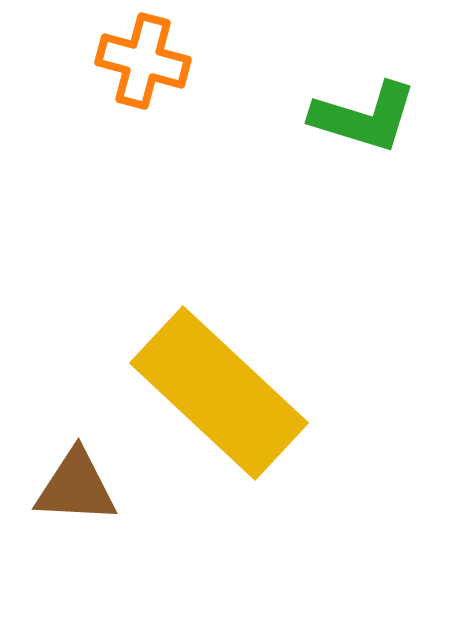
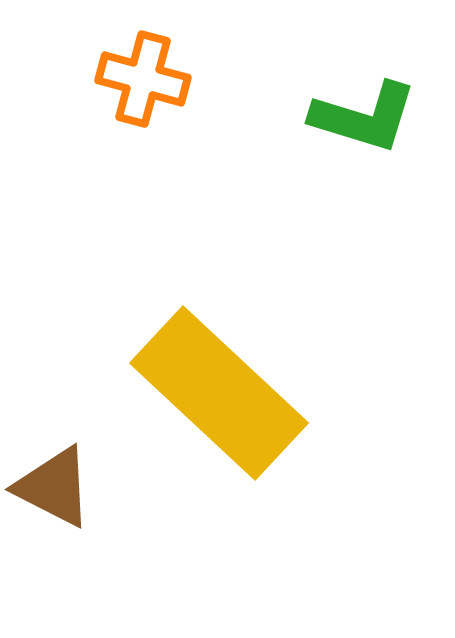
orange cross: moved 18 px down
brown triangle: moved 22 px left; rotated 24 degrees clockwise
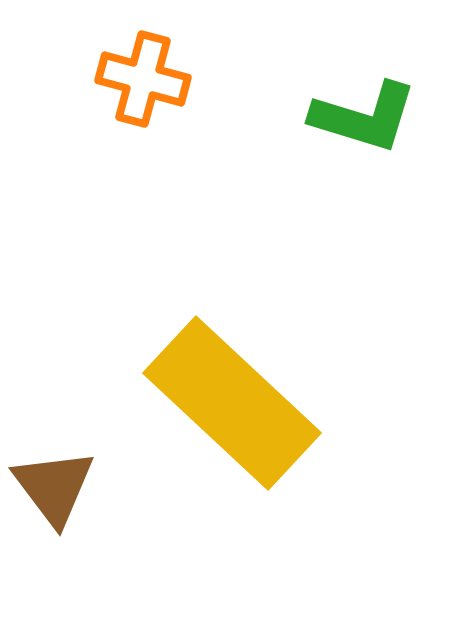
yellow rectangle: moved 13 px right, 10 px down
brown triangle: rotated 26 degrees clockwise
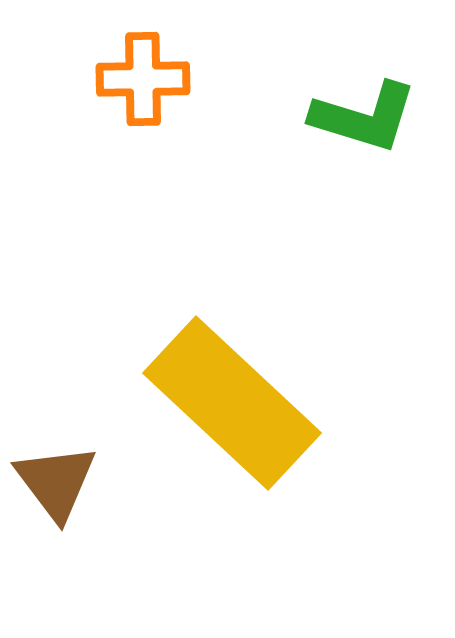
orange cross: rotated 16 degrees counterclockwise
brown triangle: moved 2 px right, 5 px up
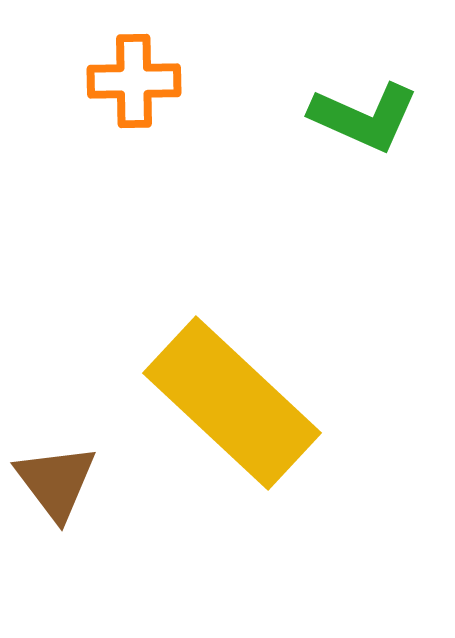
orange cross: moved 9 px left, 2 px down
green L-shape: rotated 7 degrees clockwise
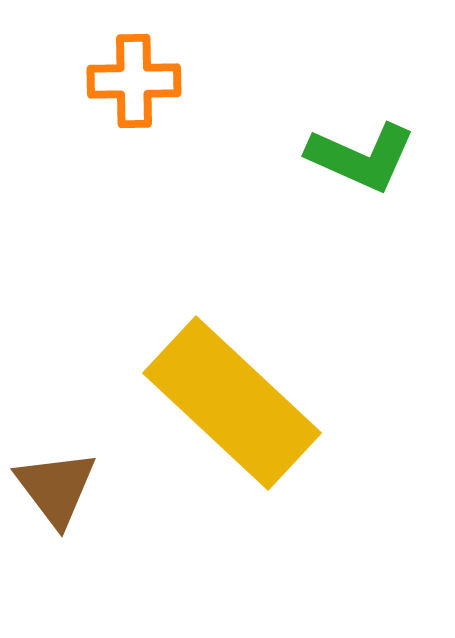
green L-shape: moved 3 px left, 40 px down
brown triangle: moved 6 px down
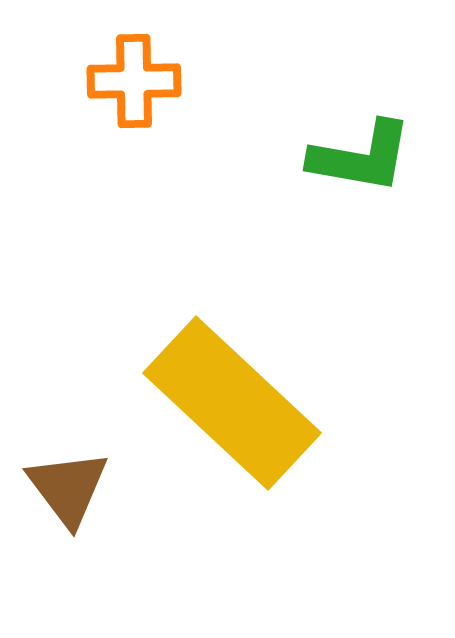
green L-shape: rotated 14 degrees counterclockwise
brown triangle: moved 12 px right
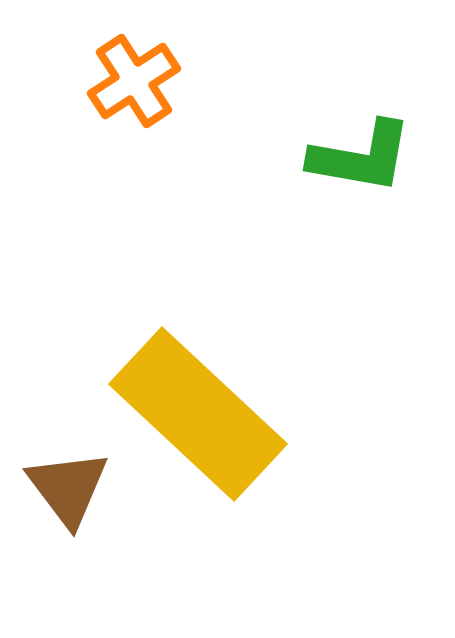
orange cross: rotated 32 degrees counterclockwise
yellow rectangle: moved 34 px left, 11 px down
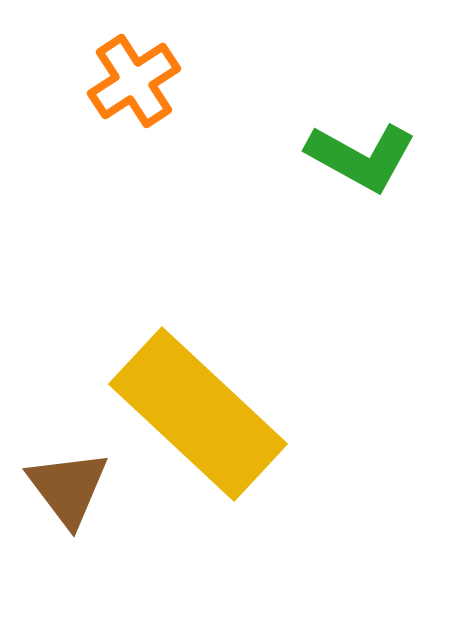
green L-shape: rotated 19 degrees clockwise
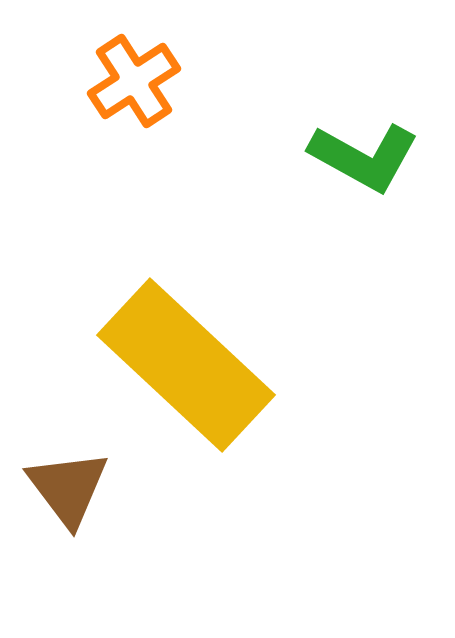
green L-shape: moved 3 px right
yellow rectangle: moved 12 px left, 49 px up
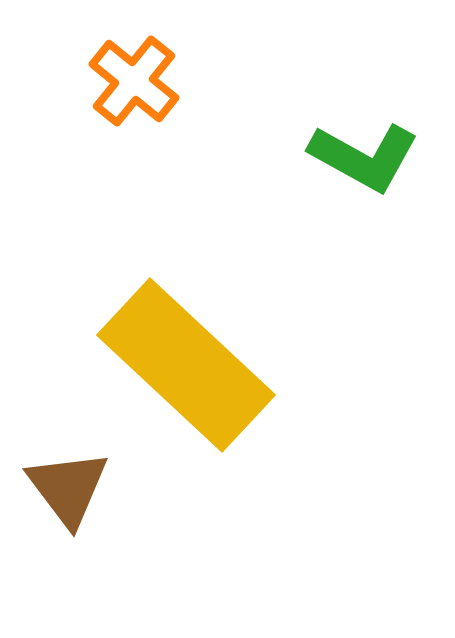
orange cross: rotated 18 degrees counterclockwise
